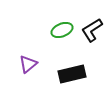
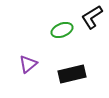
black L-shape: moved 13 px up
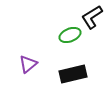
green ellipse: moved 8 px right, 5 px down
black rectangle: moved 1 px right
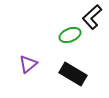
black L-shape: rotated 10 degrees counterclockwise
black rectangle: rotated 44 degrees clockwise
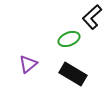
green ellipse: moved 1 px left, 4 px down
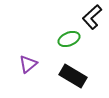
black rectangle: moved 2 px down
